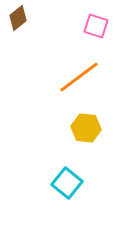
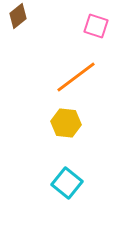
brown diamond: moved 2 px up
orange line: moved 3 px left
yellow hexagon: moved 20 px left, 5 px up
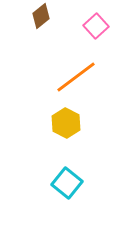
brown diamond: moved 23 px right
pink square: rotated 30 degrees clockwise
yellow hexagon: rotated 20 degrees clockwise
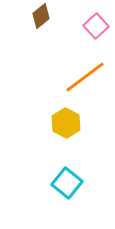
orange line: moved 9 px right
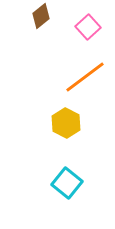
pink square: moved 8 px left, 1 px down
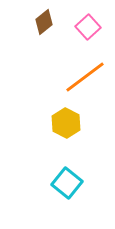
brown diamond: moved 3 px right, 6 px down
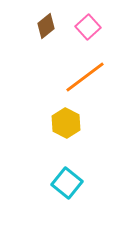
brown diamond: moved 2 px right, 4 px down
